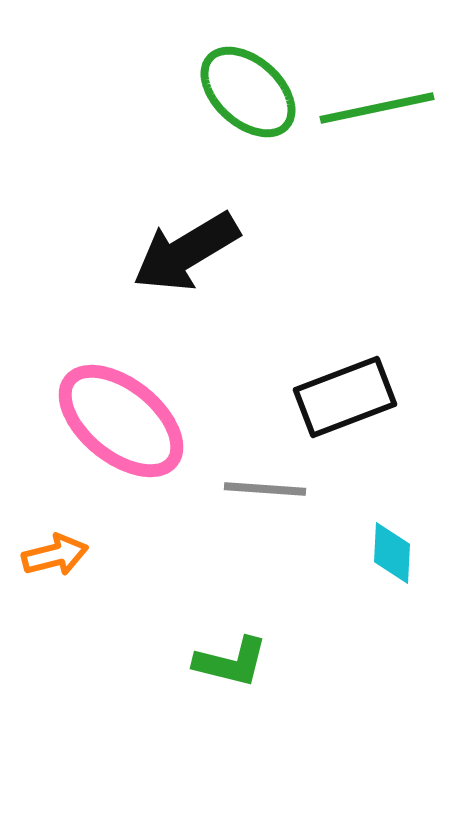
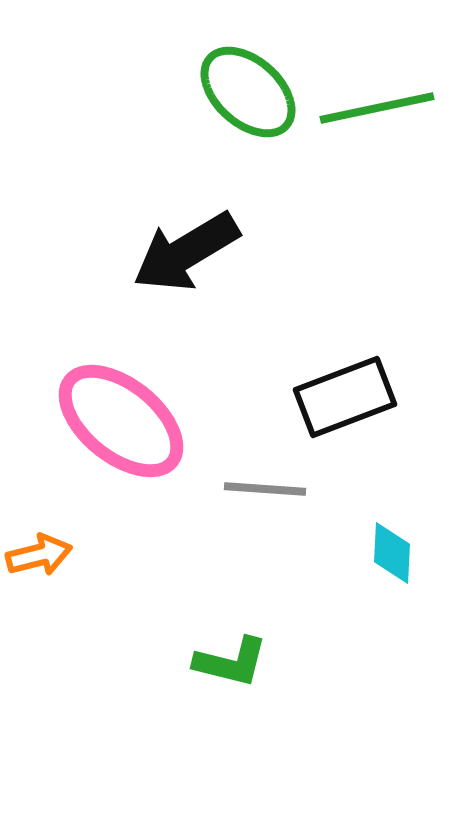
orange arrow: moved 16 px left
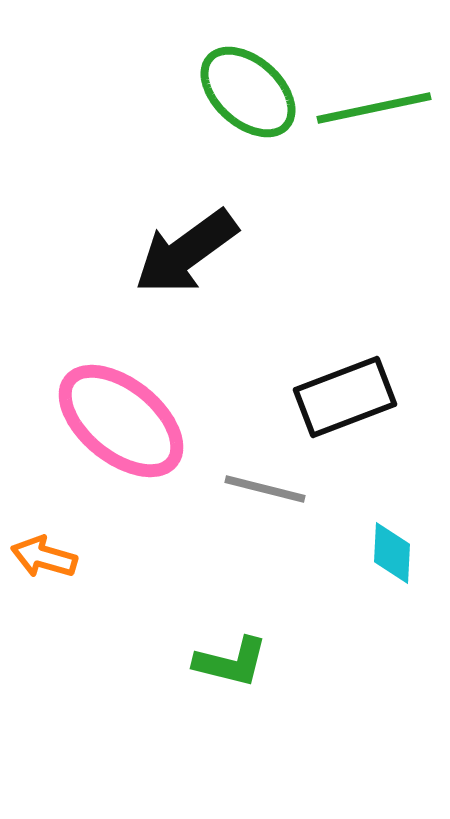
green line: moved 3 px left
black arrow: rotated 5 degrees counterclockwise
gray line: rotated 10 degrees clockwise
orange arrow: moved 5 px right, 2 px down; rotated 150 degrees counterclockwise
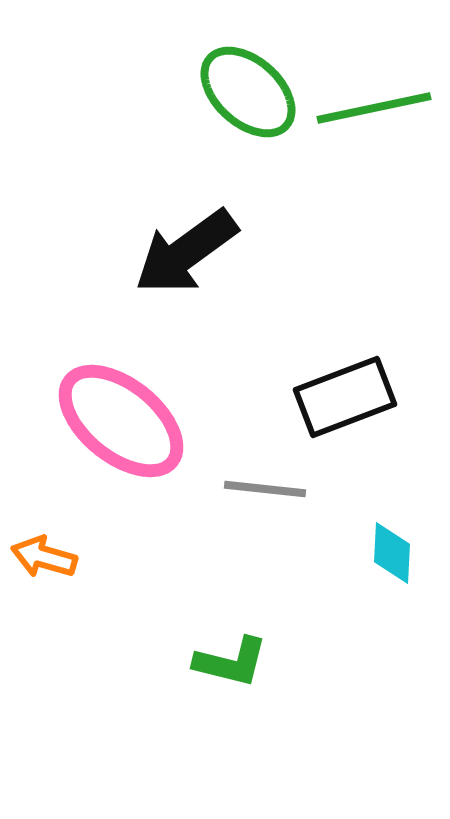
gray line: rotated 8 degrees counterclockwise
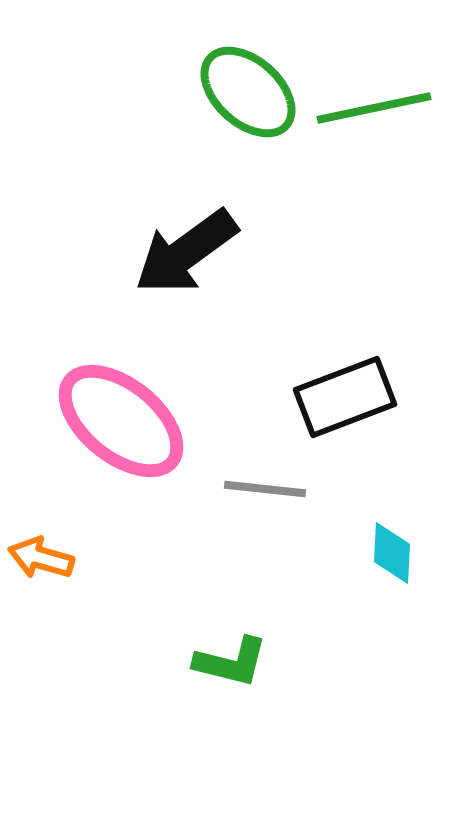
orange arrow: moved 3 px left, 1 px down
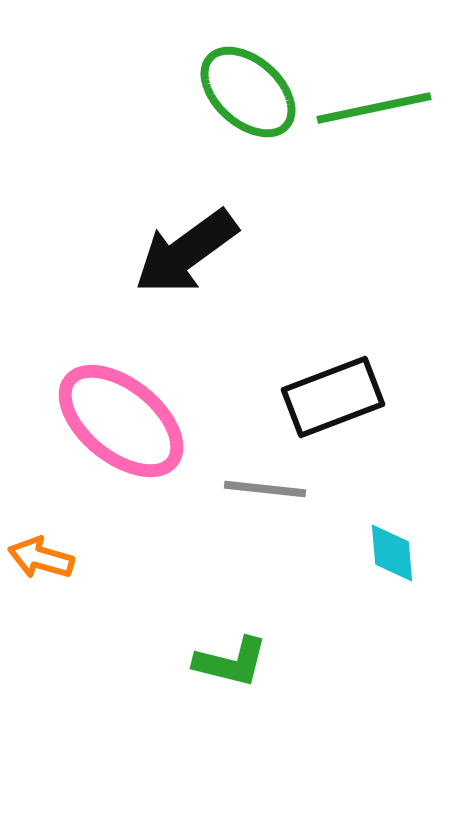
black rectangle: moved 12 px left
cyan diamond: rotated 8 degrees counterclockwise
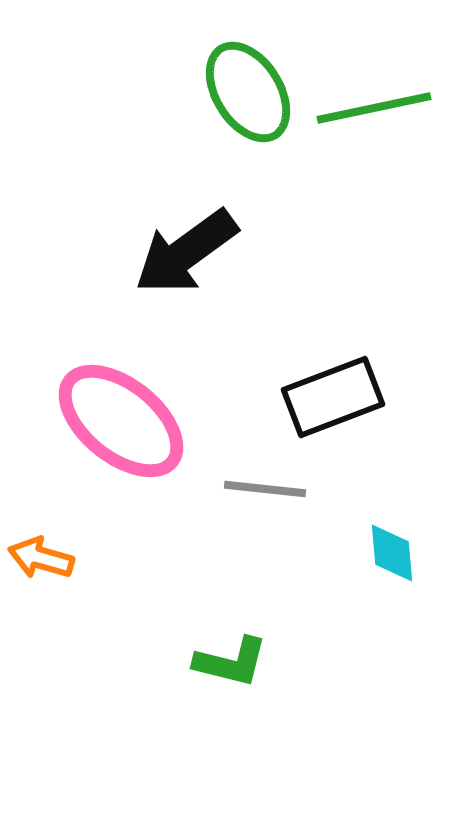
green ellipse: rotated 16 degrees clockwise
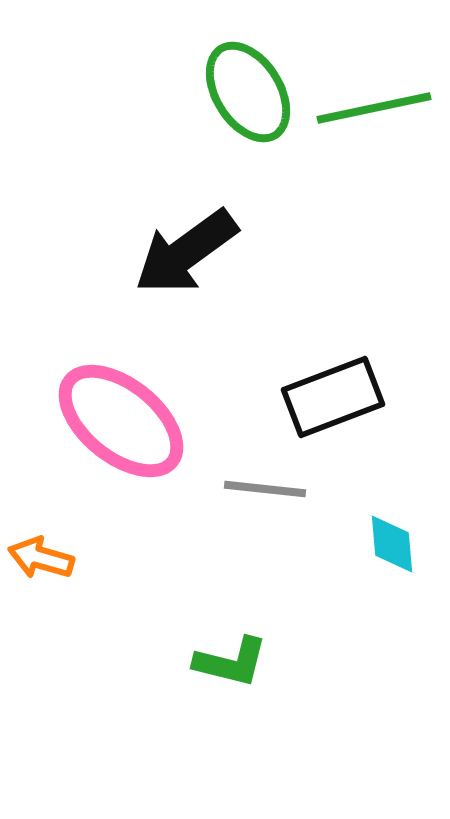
cyan diamond: moved 9 px up
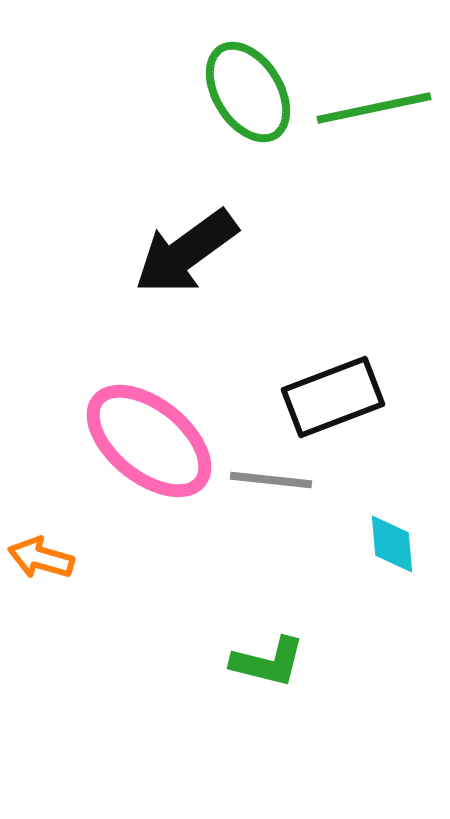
pink ellipse: moved 28 px right, 20 px down
gray line: moved 6 px right, 9 px up
green L-shape: moved 37 px right
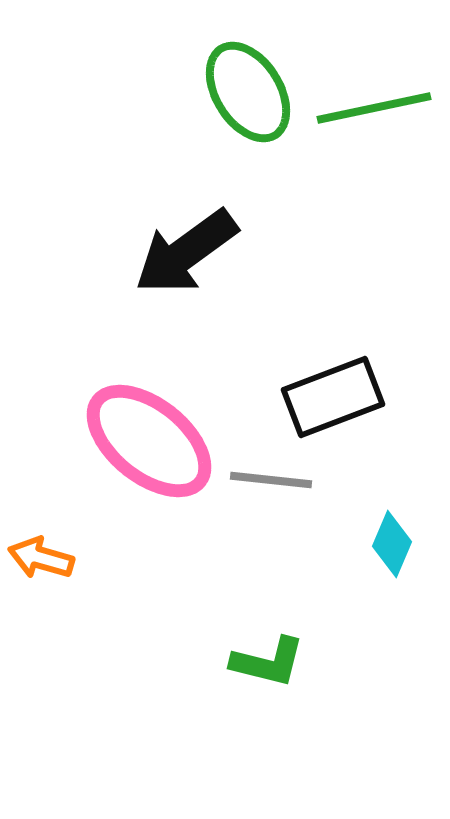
cyan diamond: rotated 28 degrees clockwise
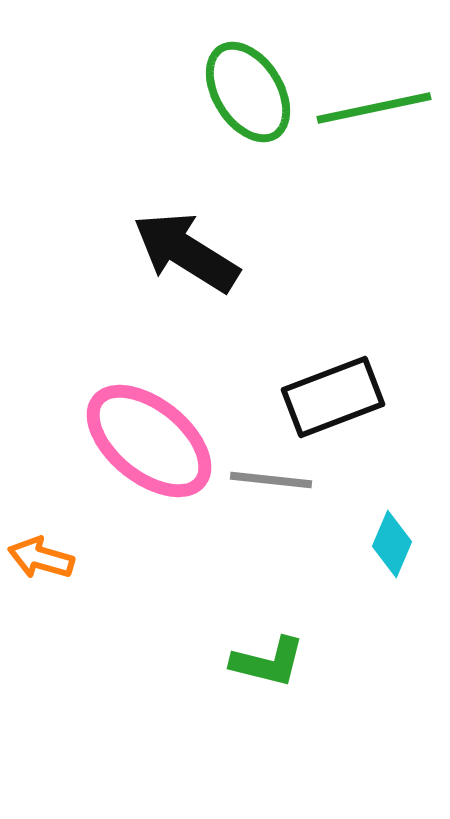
black arrow: rotated 68 degrees clockwise
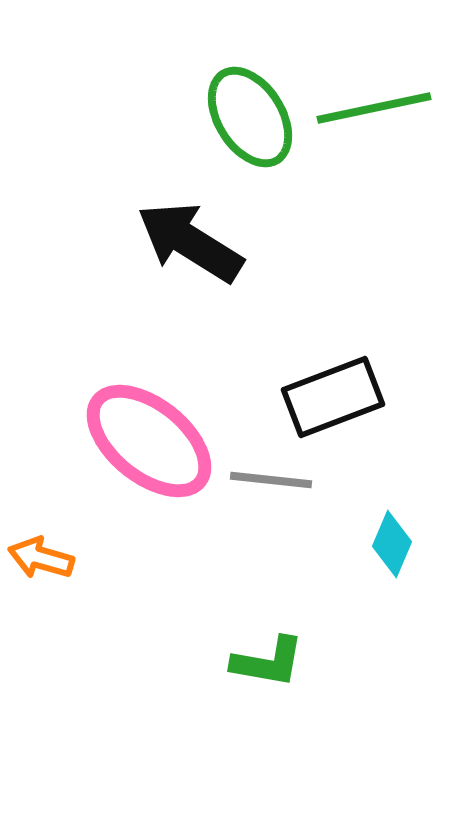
green ellipse: moved 2 px right, 25 px down
black arrow: moved 4 px right, 10 px up
green L-shape: rotated 4 degrees counterclockwise
